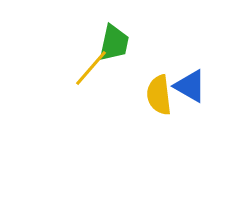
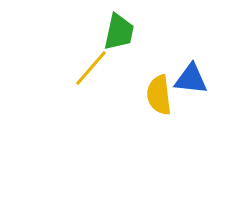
green trapezoid: moved 5 px right, 11 px up
blue triangle: moved 1 px right, 7 px up; rotated 24 degrees counterclockwise
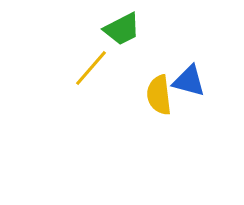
green trapezoid: moved 3 px right, 3 px up; rotated 51 degrees clockwise
blue triangle: moved 2 px left, 2 px down; rotated 9 degrees clockwise
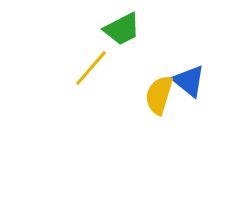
blue triangle: rotated 24 degrees clockwise
yellow semicircle: rotated 24 degrees clockwise
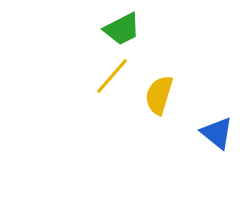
yellow line: moved 21 px right, 8 px down
blue triangle: moved 28 px right, 52 px down
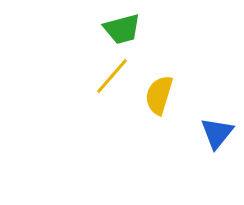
green trapezoid: rotated 12 degrees clockwise
blue triangle: rotated 30 degrees clockwise
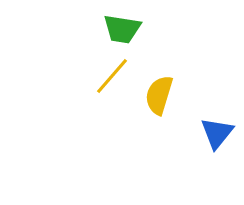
green trapezoid: rotated 24 degrees clockwise
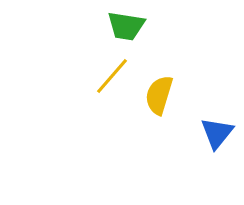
green trapezoid: moved 4 px right, 3 px up
